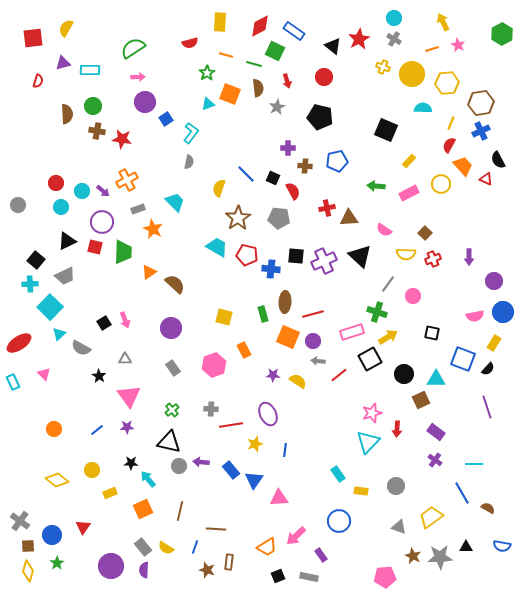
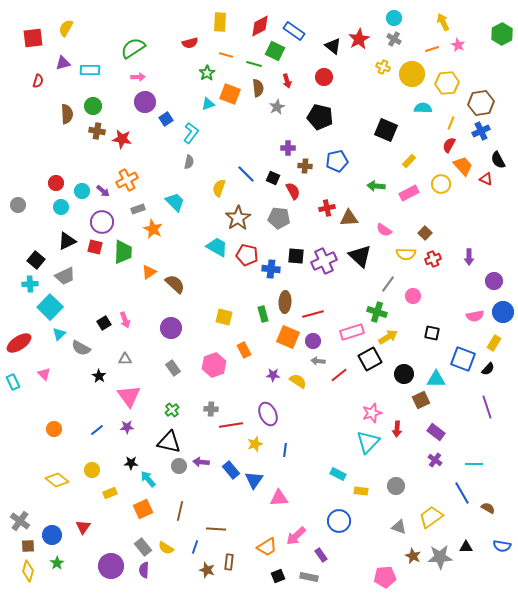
cyan rectangle at (338, 474): rotated 28 degrees counterclockwise
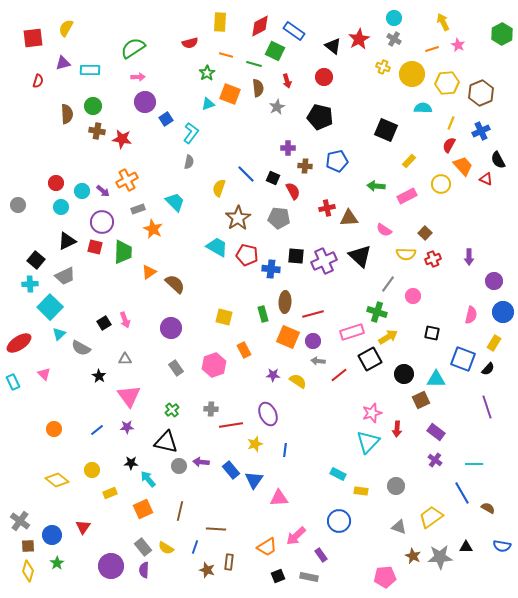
brown hexagon at (481, 103): moved 10 px up; rotated 15 degrees counterclockwise
pink rectangle at (409, 193): moved 2 px left, 3 px down
pink semicircle at (475, 316): moved 4 px left, 1 px up; rotated 66 degrees counterclockwise
gray rectangle at (173, 368): moved 3 px right
black triangle at (169, 442): moved 3 px left
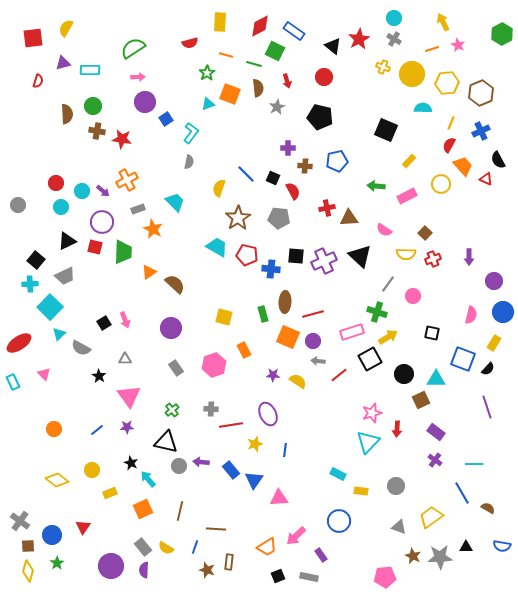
black star at (131, 463): rotated 24 degrees clockwise
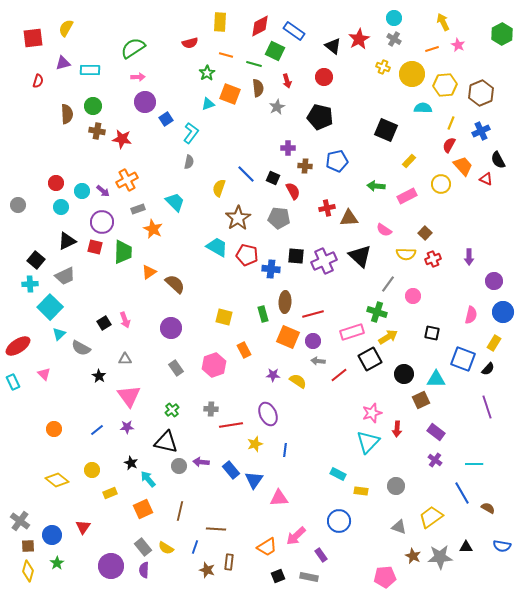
yellow hexagon at (447, 83): moved 2 px left, 2 px down
red ellipse at (19, 343): moved 1 px left, 3 px down
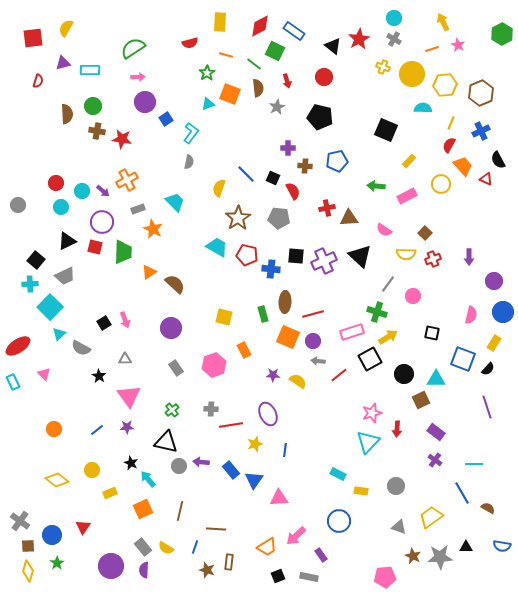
green line at (254, 64): rotated 21 degrees clockwise
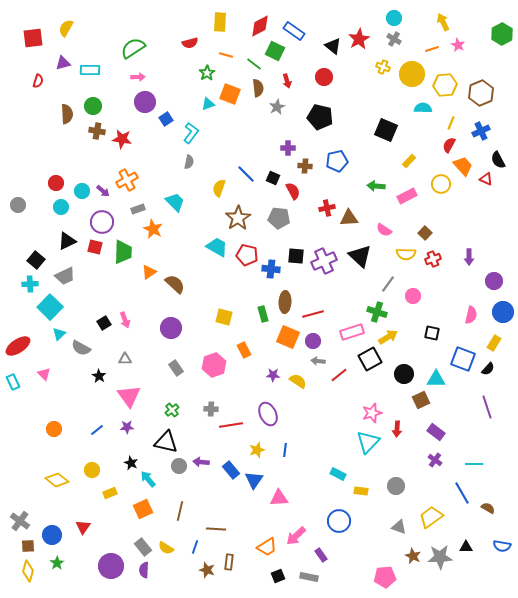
yellow star at (255, 444): moved 2 px right, 6 px down
